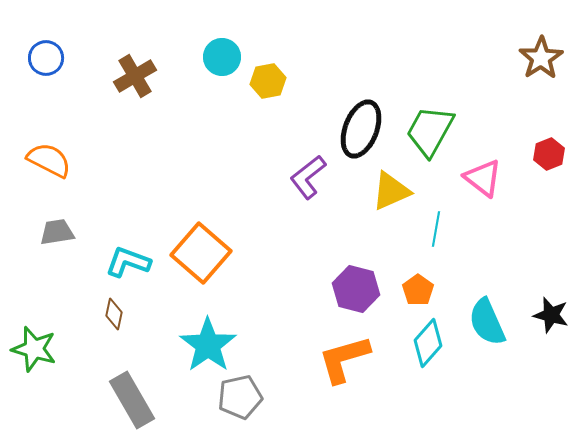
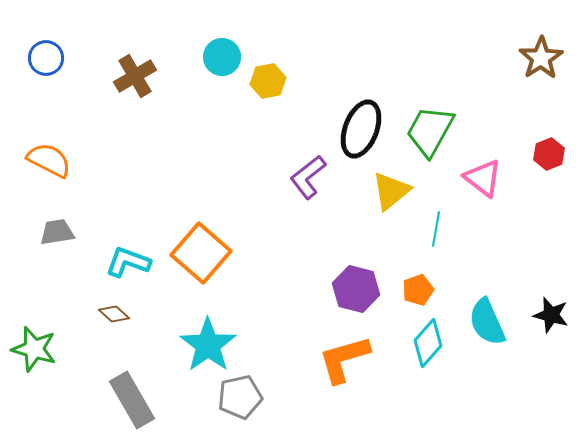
yellow triangle: rotated 15 degrees counterclockwise
orange pentagon: rotated 16 degrees clockwise
brown diamond: rotated 60 degrees counterclockwise
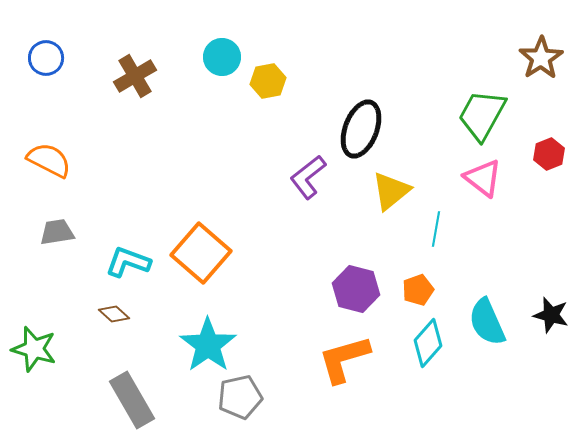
green trapezoid: moved 52 px right, 16 px up
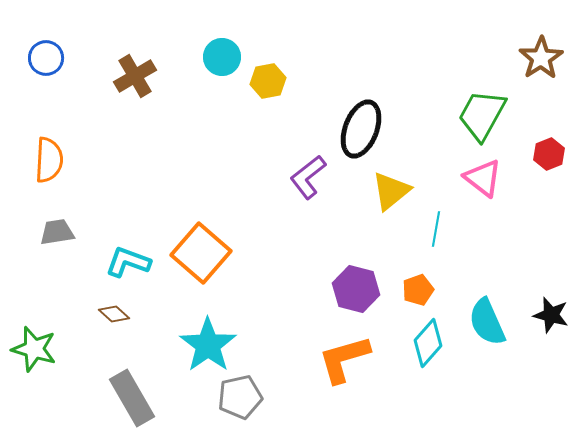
orange semicircle: rotated 66 degrees clockwise
gray rectangle: moved 2 px up
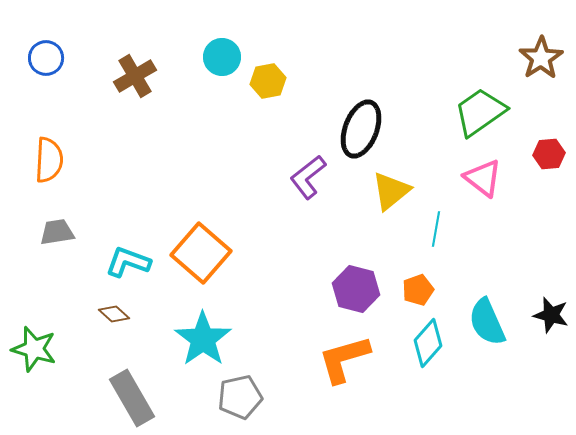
green trapezoid: moved 2 px left, 3 px up; rotated 26 degrees clockwise
red hexagon: rotated 16 degrees clockwise
cyan star: moved 5 px left, 6 px up
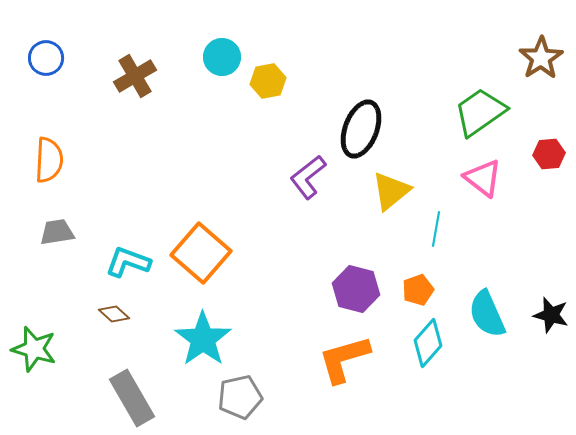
cyan semicircle: moved 8 px up
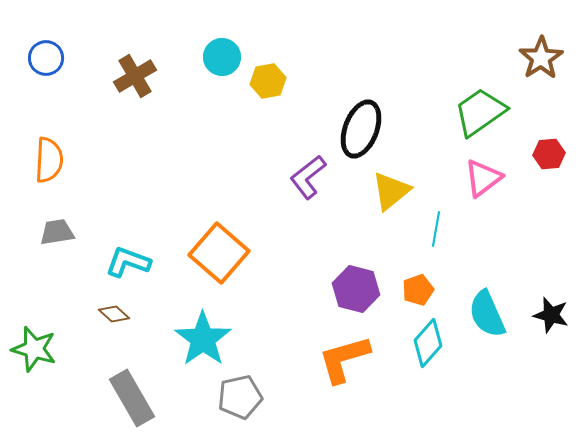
pink triangle: rotated 45 degrees clockwise
orange square: moved 18 px right
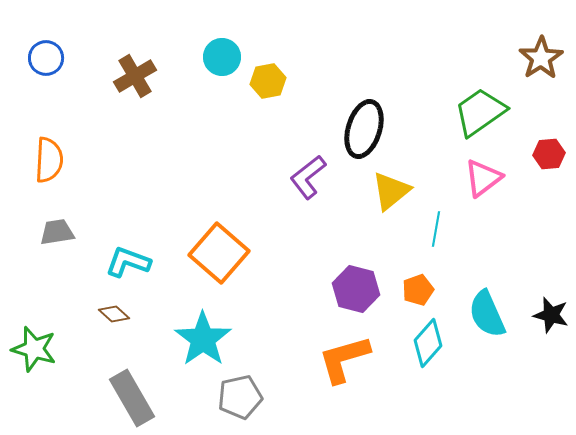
black ellipse: moved 3 px right; rotated 4 degrees counterclockwise
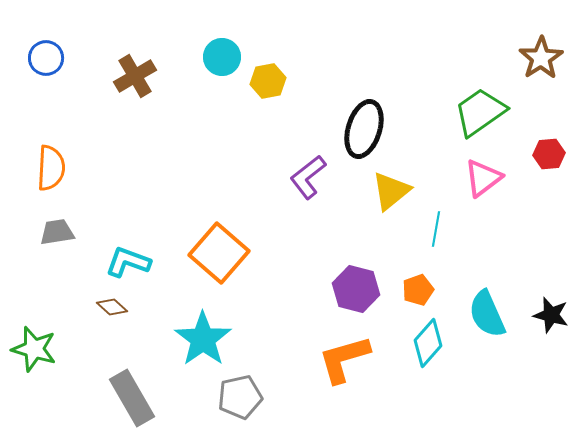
orange semicircle: moved 2 px right, 8 px down
brown diamond: moved 2 px left, 7 px up
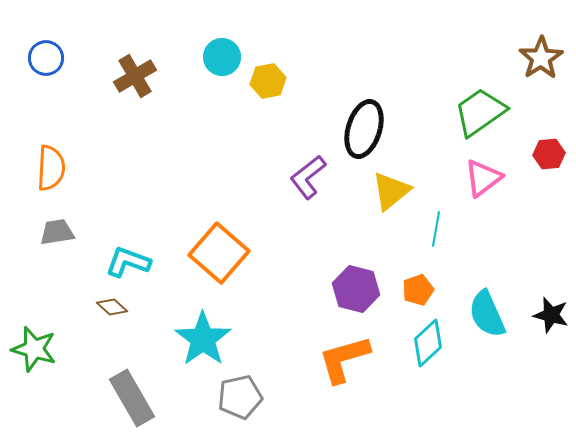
cyan diamond: rotated 6 degrees clockwise
